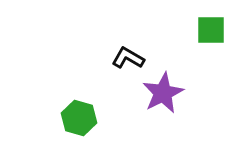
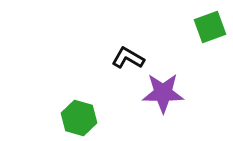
green square: moved 1 px left, 3 px up; rotated 20 degrees counterclockwise
purple star: rotated 27 degrees clockwise
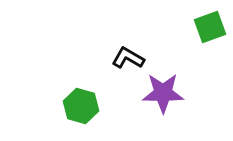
green hexagon: moved 2 px right, 12 px up
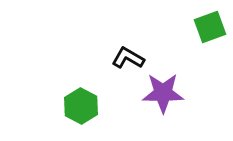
green hexagon: rotated 12 degrees clockwise
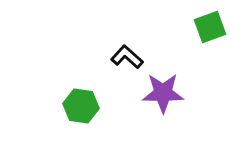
black L-shape: moved 1 px left, 1 px up; rotated 12 degrees clockwise
green hexagon: rotated 20 degrees counterclockwise
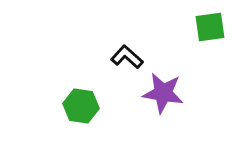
green square: rotated 12 degrees clockwise
purple star: rotated 9 degrees clockwise
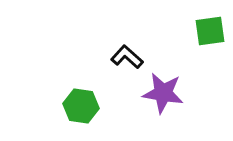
green square: moved 4 px down
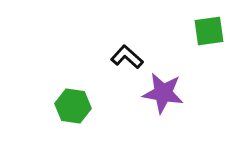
green square: moved 1 px left
green hexagon: moved 8 px left
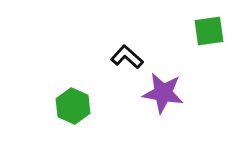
green hexagon: rotated 16 degrees clockwise
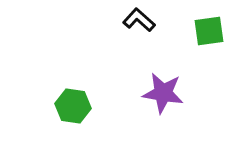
black L-shape: moved 12 px right, 37 px up
green hexagon: rotated 16 degrees counterclockwise
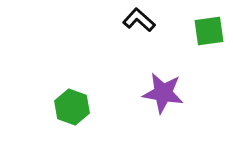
green hexagon: moved 1 px left, 1 px down; rotated 12 degrees clockwise
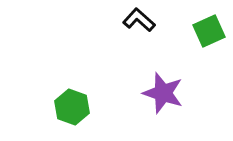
green square: rotated 16 degrees counterclockwise
purple star: rotated 9 degrees clockwise
